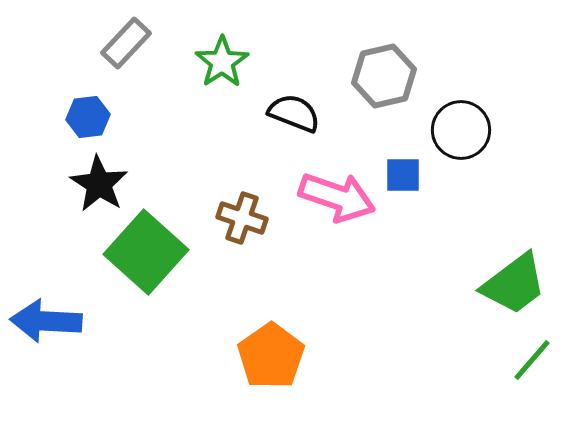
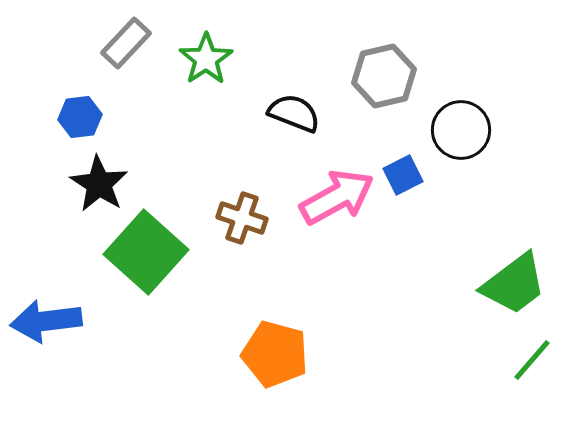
green star: moved 16 px left, 3 px up
blue hexagon: moved 8 px left
blue square: rotated 27 degrees counterclockwise
pink arrow: rotated 48 degrees counterclockwise
blue arrow: rotated 10 degrees counterclockwise
orange pentagon: moved 4 px right, 2 px up; rotated 22 degrees counterclockwise
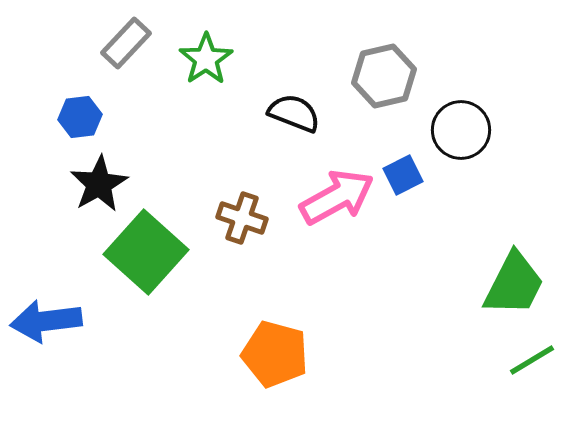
black star: rotated 10 degrees clockwise
green trapezoid: rotated 26 degrees counterclockwise
green line: rotated 18 degrees clockwise
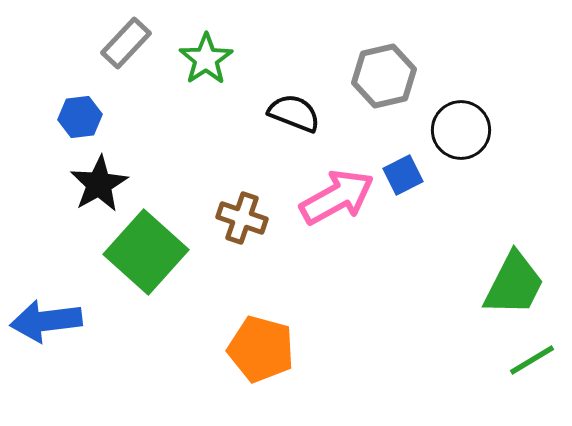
orange pentagon: moved 14 px left, 5 px up
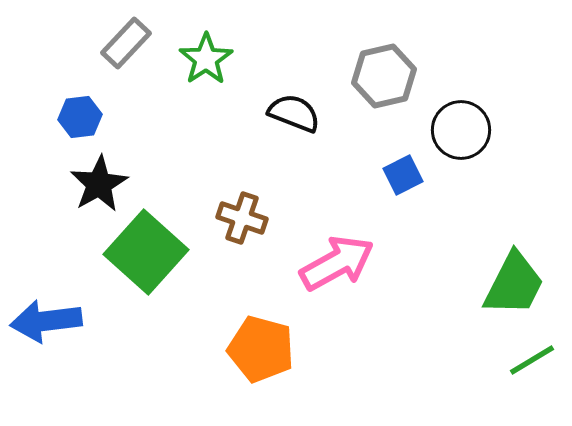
pink arrow: moved 66 px down
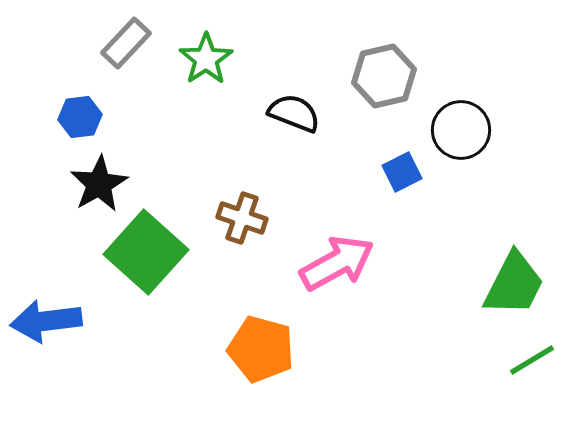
blue square: moved 1 px left, 3 px up
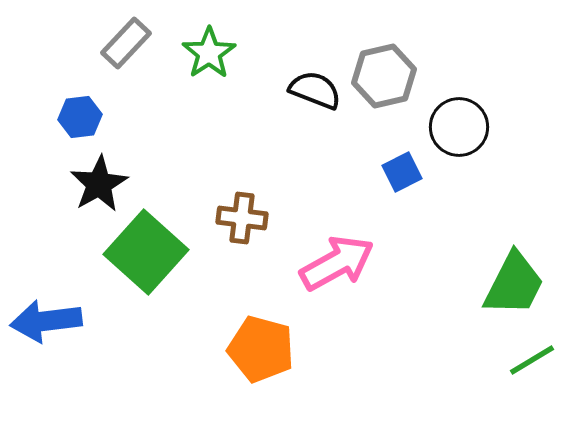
green star: moved 3 px right, 6 px up
black semicircle: moved 21 px right, 23 px up
black circle: moved 2 px left, 3 px up
brown cross: rotated 12 degrees counterclockwise
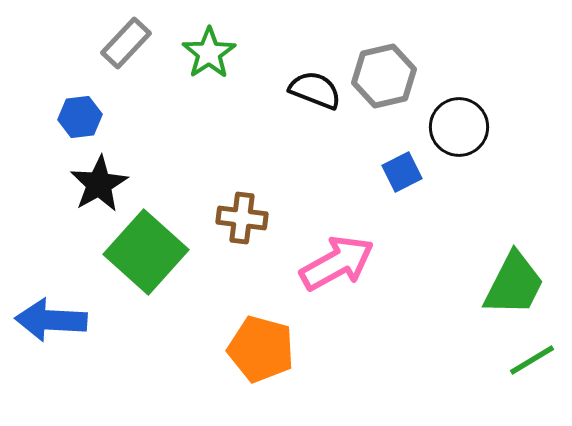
blue arrow: moved 5 px right, 1 px up; rotated 10 degrees clockwise
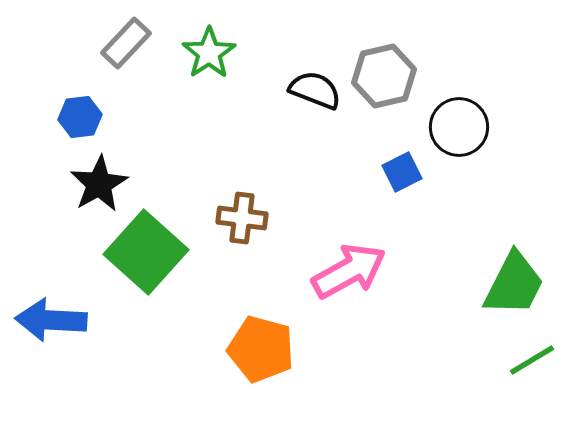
pink arrow: moved 12 px right, 8 px down
